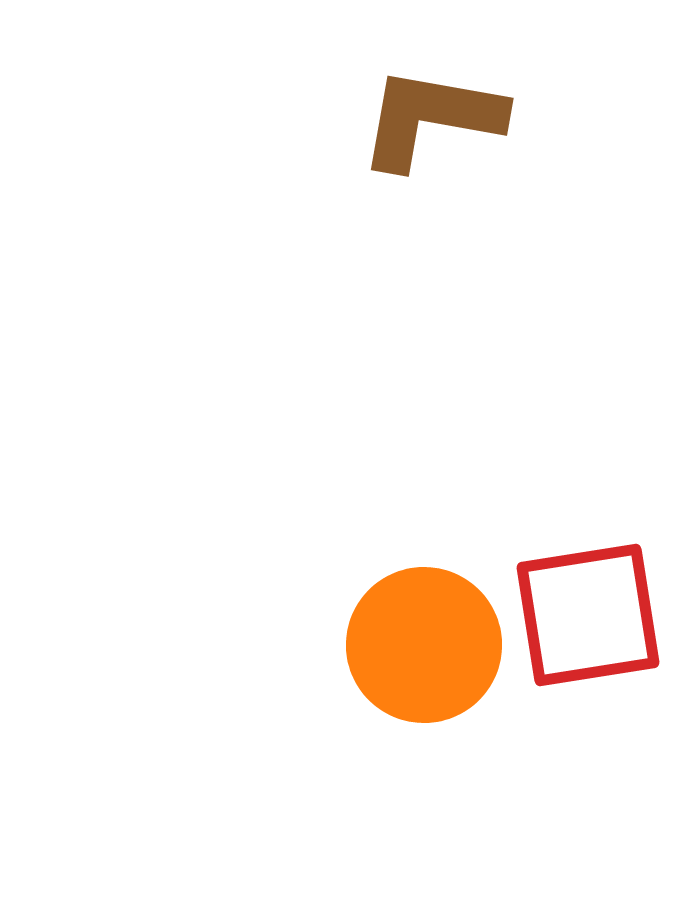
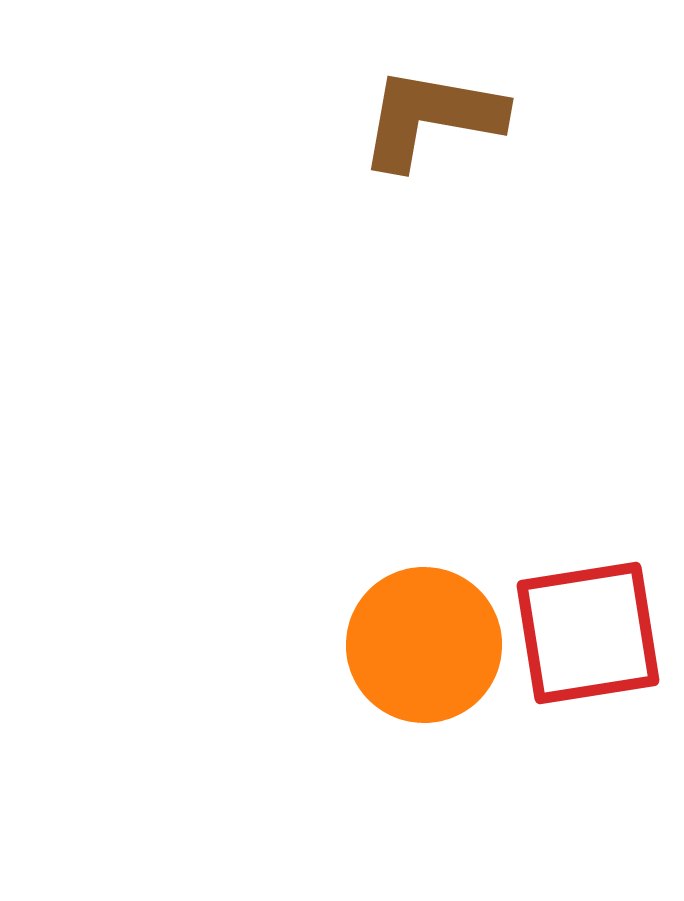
red square: moved 18 px down
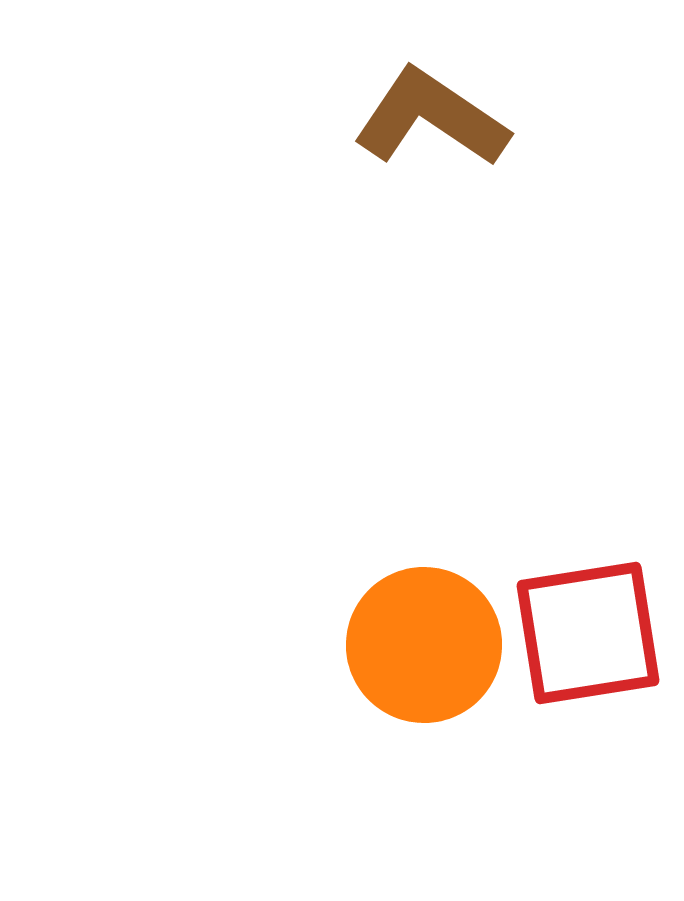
brown L-shape: rotated 24 degrees clockwise
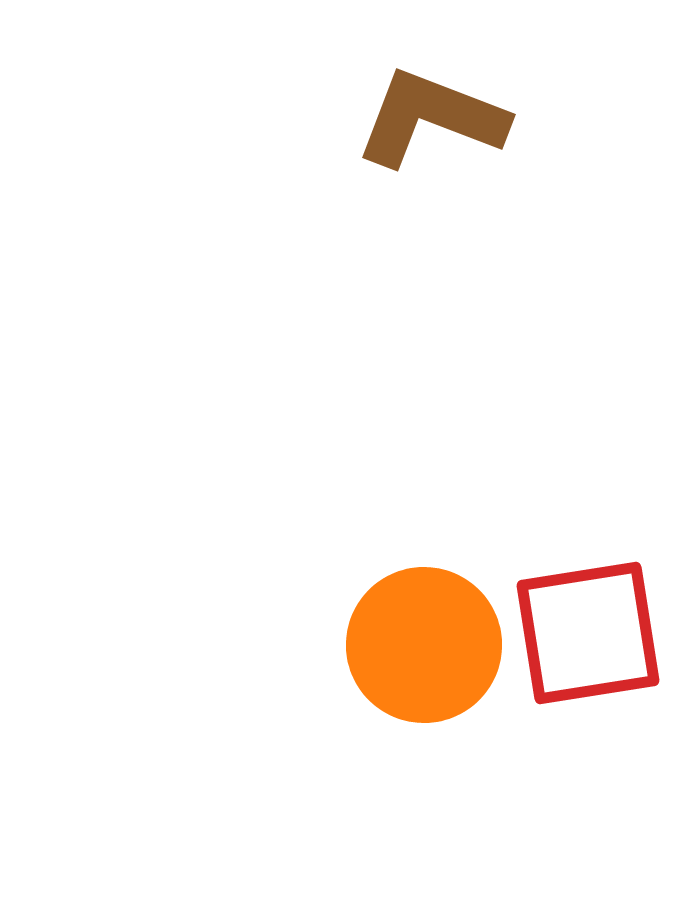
brown L-shape: rotated 13 degrees counterclockwise
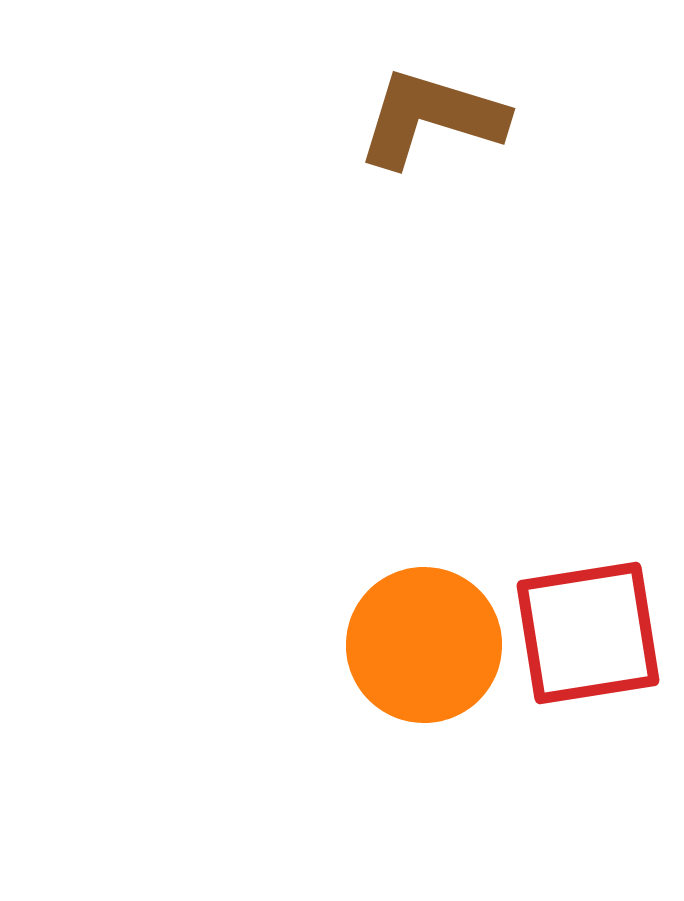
brown L-shape: rotated 4 degrees counterclockwise
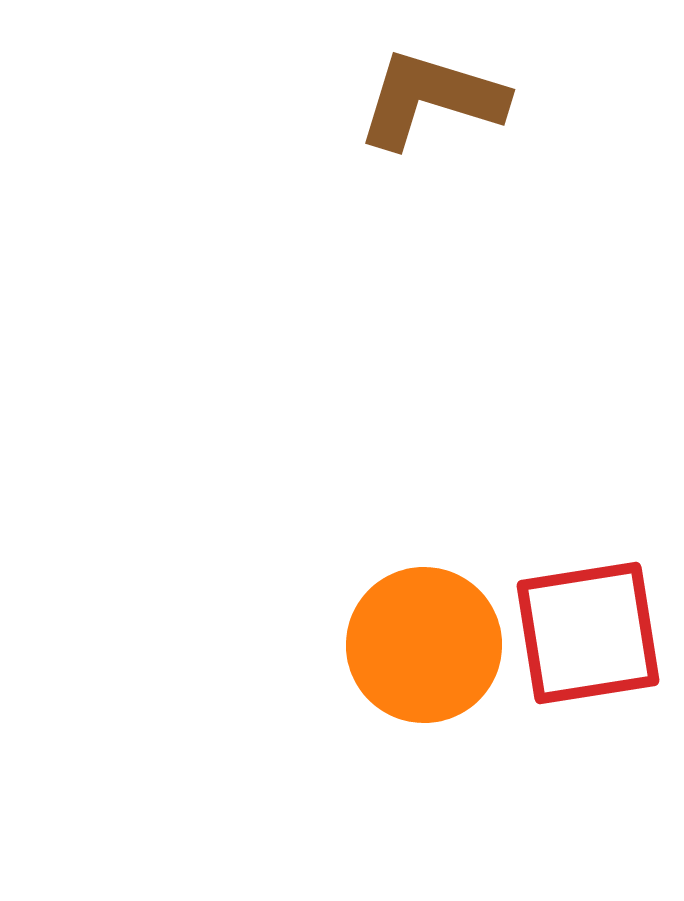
brown L-shape: moved 19 px up
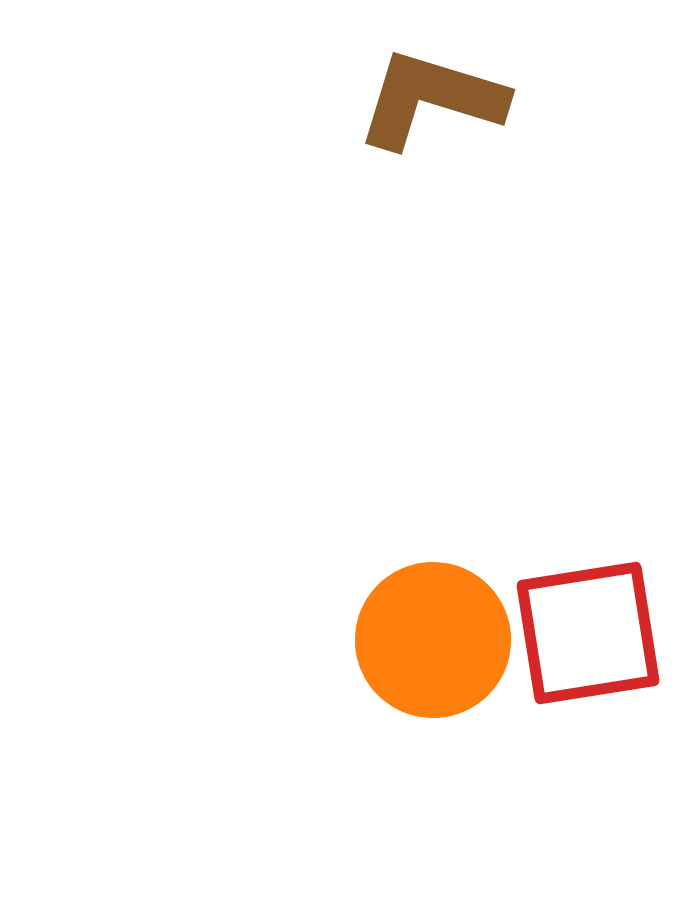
orange circle: moved 9 px right, 5 px up
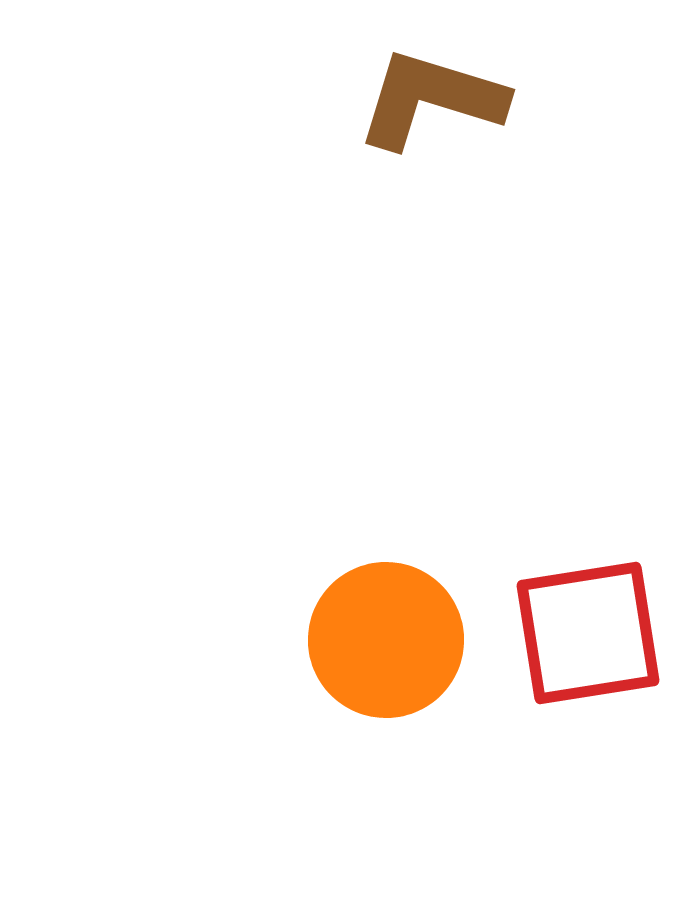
orange circle: moved 47 px left
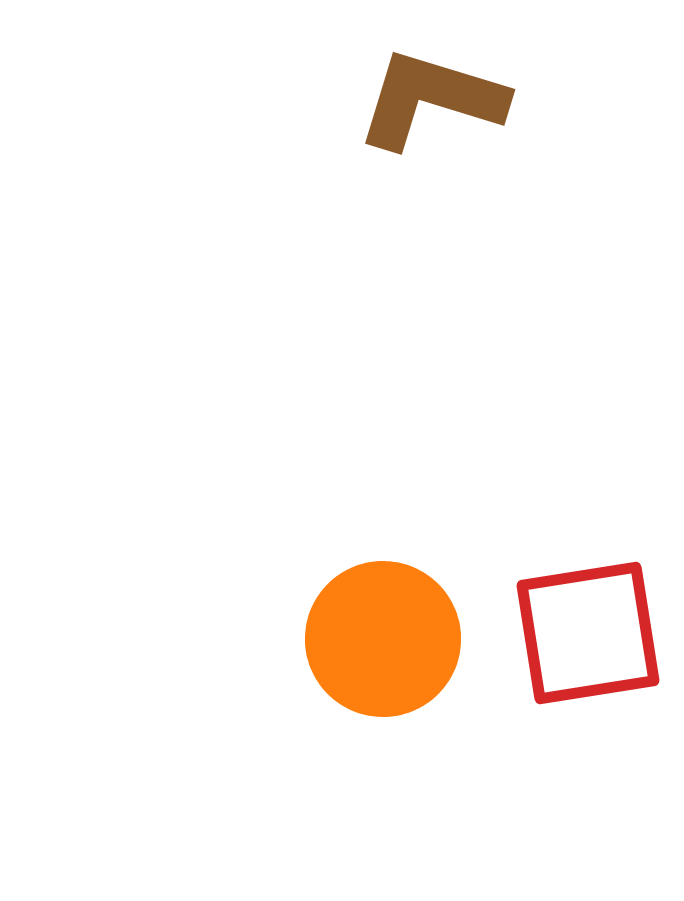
orange circle: moved 3 px left, 1 px up
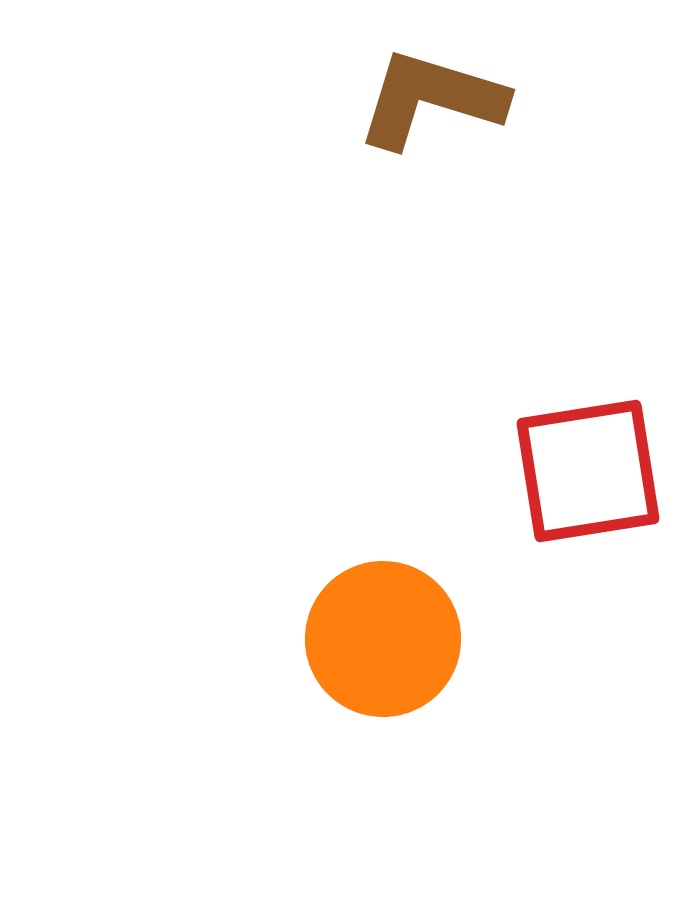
red square: moved 162 px up
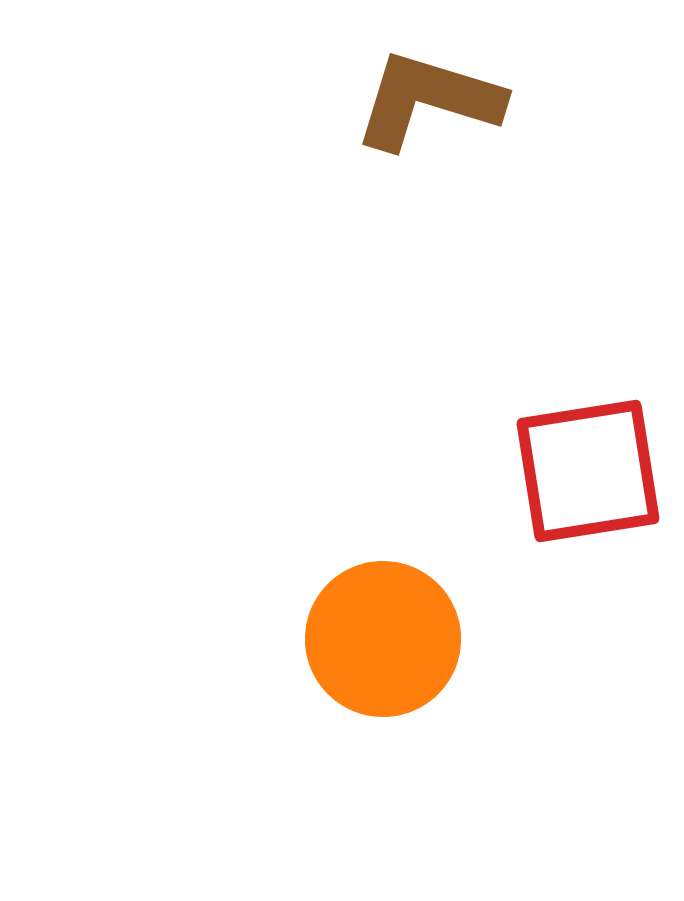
brown L-shape: moved 3 px left, 1 px down
